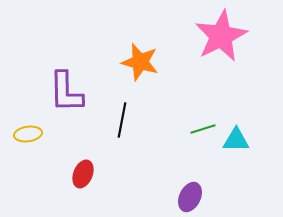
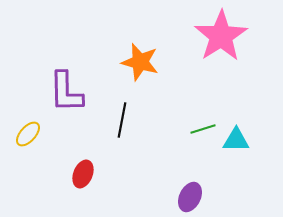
pink star: rotated 6 degrees counterclockwise
yellow ellipse: rotated 40 degrees counterclockwise
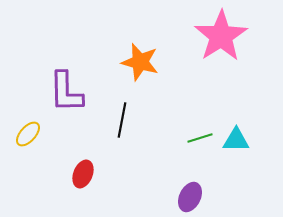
green line: moved 3 px left, 9 px down
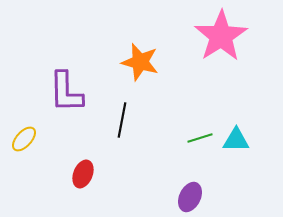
yellow ellipse: moved 4 px left, 5 px down
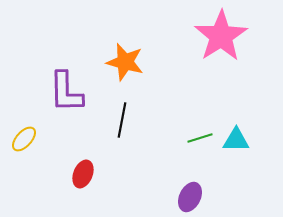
orange star: moved 15 px left
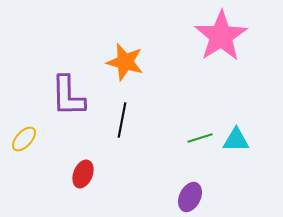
purple L-shape: moved 2 px right, 4 px down
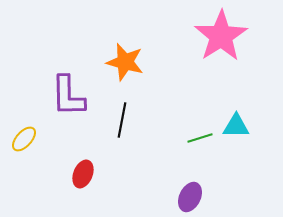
cyan triangle: moved 14 px up
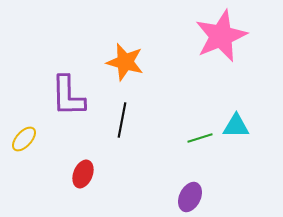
pink star: rotated 10 degrees clockwise
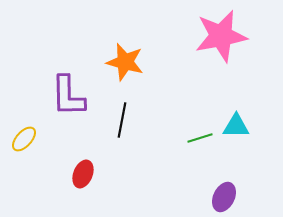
pink star: rotated 12 degrees clockwise
purple ellipse: moved 34 px right
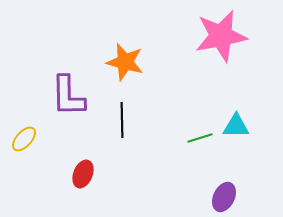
black line: rotated 12 degrees counterclockwise
